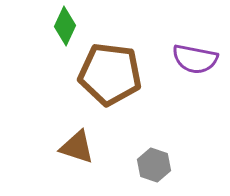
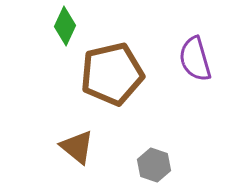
purple semicircle: rotated 63 degrees clockwise
brown pentagon: moved 2 px right; rotated 20 degrees counterclockwise
brown triangle: rotated 21 degrees clockwise
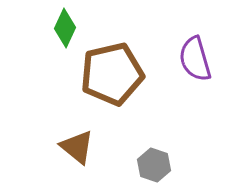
green diamond: moved 2 px down
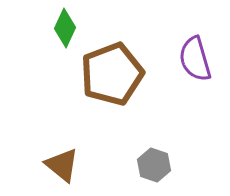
brown pentagon: rotated 8 degrees counterclockwise
brown triangle: moved 15 px left, 18 px down
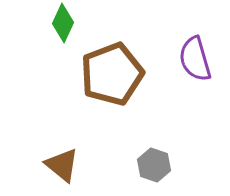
green diamond: moved 2 px left, 5 px up
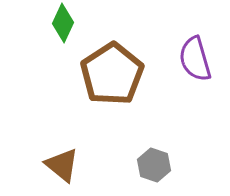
brown pentagon: rotated 12 degrees counterclockwise
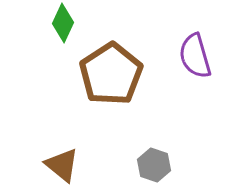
purple semicircle: moved 3 px up
brown pentagon: moved 1 px left
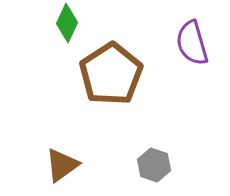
green diamond: moved 4 px right
purple semicircle: moved 3 px left, 13 px up
brown triangle: rotated 45 degrees clockwise
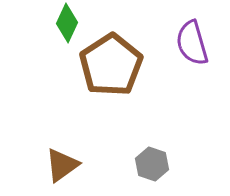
brown pentagon: moved 9 px up
gray hexagon: moved 2 px left, 1 px up
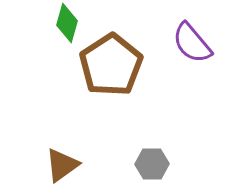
green diamond: rotated 9 degrees counterclockwise
purple semicircle: rotated 24 degrees counterclockwise
gray hexagon: rotated 20 degrees counterclockwise
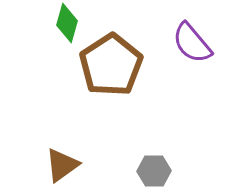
gray hexagon: moved 2 px right, 7 px down
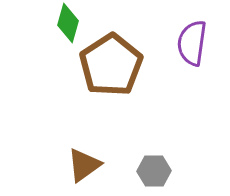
green diamond: moved 1 px right
purple semicircle: rotated 48 degrees clockwise
brown triangle: moved 22 px right
